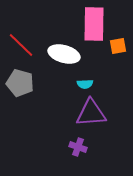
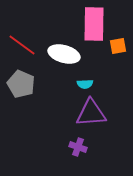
red line: moved 1 px right; rotated 8 degrees counterclockwise
gray pentagon: moved 1 px right, 1 px down; rotated 8 degrees clockwise
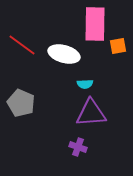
pink rectangle: moved 1 px right
gray pentagon: moved 19 px down
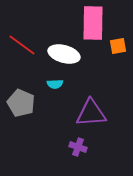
pink rectangle: moved 2 px left, 1 px up
cyan semicircle: moved 30 px left
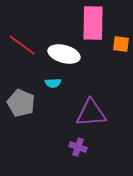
orange square: moved 3 px right, 2 px up; rotated 18 degrees clockwise
cyan semicircle: moved 2 px left, 1 px up
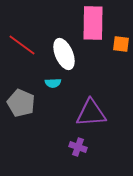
white ellipse: rotated 52 degrees clockwise
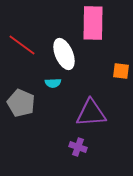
orange square: moved 27 px down
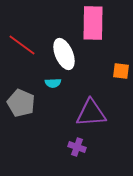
purple cross: moved 1 px left
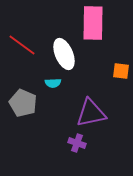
gray pentagon: moved 2 px right
purple triangle: rotated 8 degrees counterclockwise
purple cross: moved 4 px up
